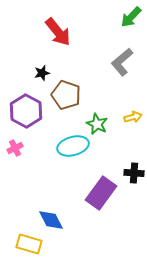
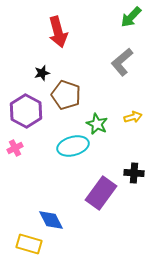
red arrow: rotated 24 degrees clockwise
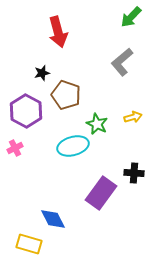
blue diamond: moved 2 px right, 1 px up
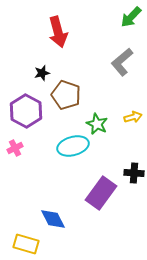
yellow rectangle: moved 3 px left
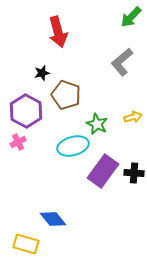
pink cross: moved 3 px right, 6 px up
purple rectangle: moved 2 px right, 22 px up
blue diamond: rotated 12 degrees counterclockwise
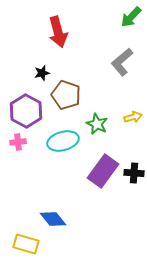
pink cross: rotated 21 degrees clockwise
cyan ellipse: moved 10 px left, 5 px up
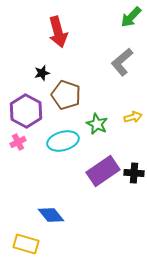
pink cross: rotated 21 degrees counterclockwise
purple rectangle: rotated 20 degrees clockwise
blue diamond: moved 2 px left, 4 px up
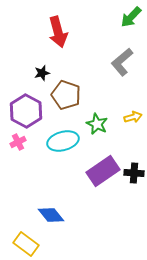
yellow rectangle: rotated 20 degrees clockwise
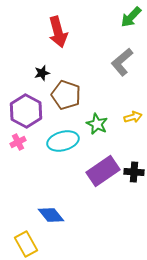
black cross: moved 1 px up
yellow rectangle: rotated 25 degrees clockwise
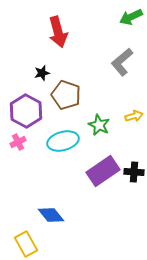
green arrow: rotated 20 degrees clockwise
yellow arrow: moved 1 px right, 1 px up
green star: moved 2 px right, 1 px down
